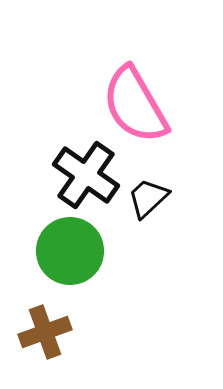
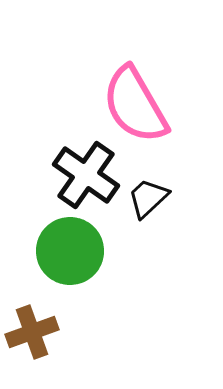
brown cross: moved 13 px left
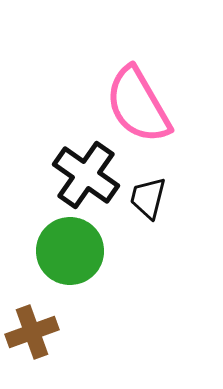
pink semicircle: moved 3 px right
black trapezoid: rotated 33 degrees counterclockwise
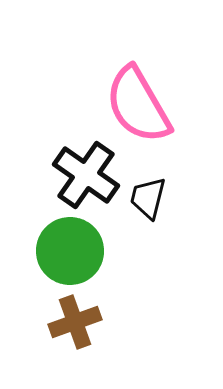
brown cross: moved 43 px right, 10 px up
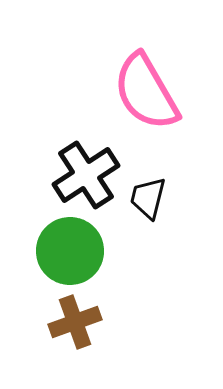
pink semicircle: moved 8 px right, 13 px up
black cross: rotated 22 degrees clockwise
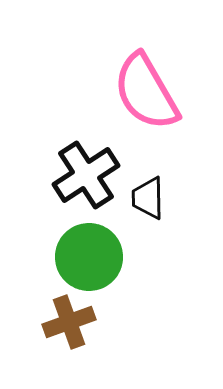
black trapezoid: rotated 15 degrees counterclockwise
green circle: moved 19 px right, 6 px down
brown cross: moved 6 px left
